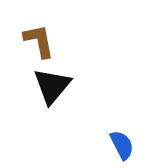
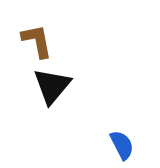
brown L-shape: moved 2 px left
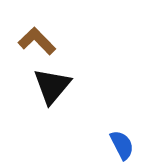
brown L-shape: rotated 33 degrees counterclockwise
